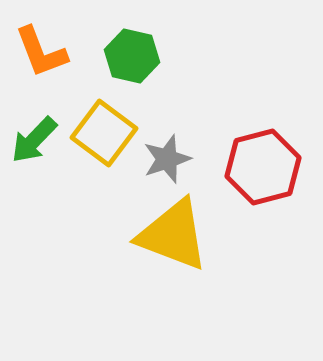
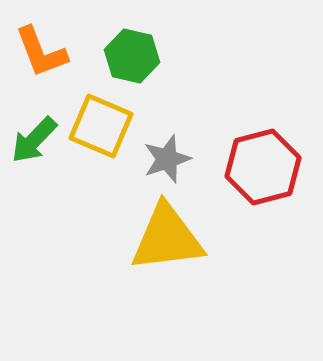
yellow square: moved 3 px left, 7 px up; rotated 14 degrees counterclockwise
yellow triangle: moved 6 px left, 3 px down; rotated 28 degrees counterclockwise
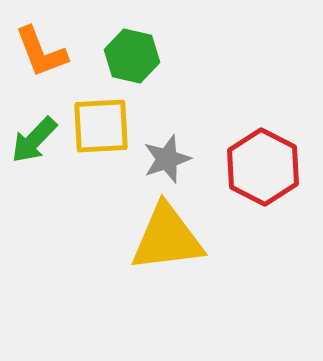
yellow square: rotated 26 degrees counterclockwise
red hexagon: rotated 18 degrees counterclockwise
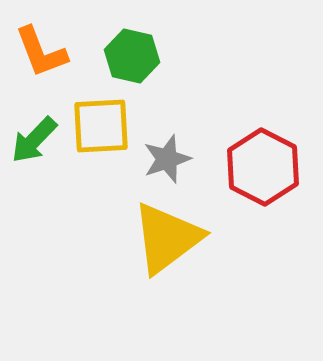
yellow triangle: rotated 30 degrees counterclockwise
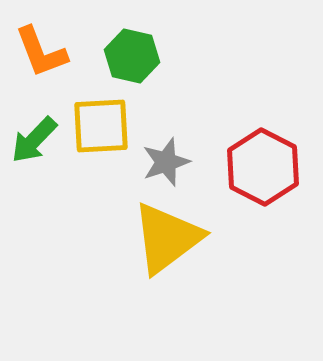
gray star: moved 1 px left, 3 px down
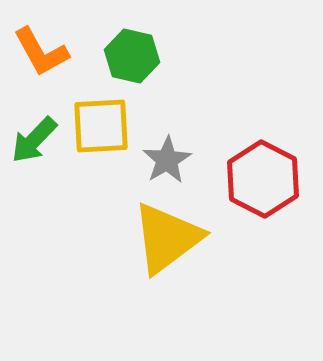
orange L-shape: rotated 8 degrees counterclockwise
gray star: moved 1 px right, 2 px up; rotated 12 degrees counterclockwise
red hexagon: moved 12 px down
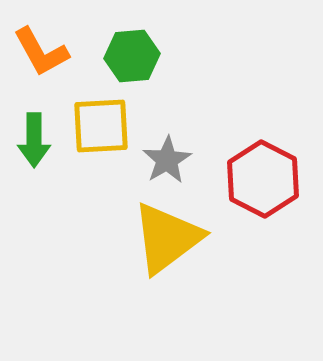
green hexagon: rotated 18 degrees counterclockwise
green arrow: rotated 44 degrees counterclockwise
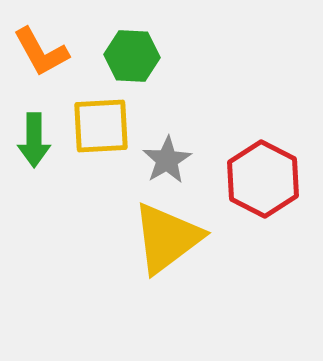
green hexagon: rotated 8 degrees clockwise
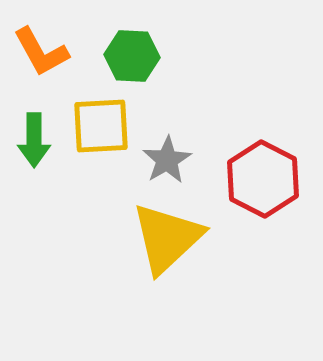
yellow triangle: rotated 6 degrees counterclockwise
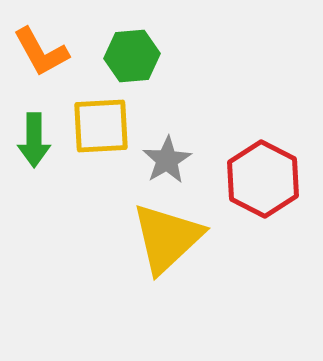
green hexagon: rotated 8 degrees counterclockwise
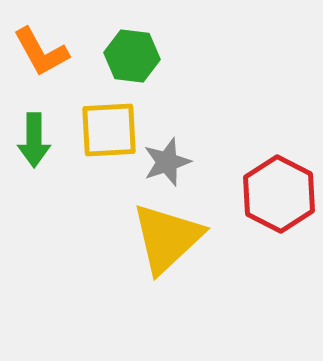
green hexagon: rotated 12 degrees clockwise
yellow square: moved 8 px right, 4 px down
gray star: moved 2 px down; rotated 12 degrees clockwise
red hexagon: moved 16 px right, 15 px down
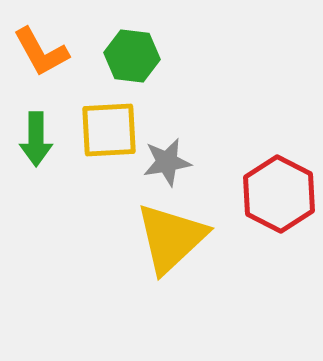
green arrow: moved 2 px right, 1 px up
gray star: rotated 9 degrees clockwise
yellow triangle: moved 4 px right
